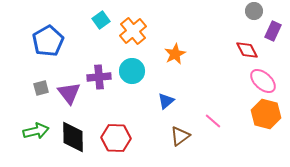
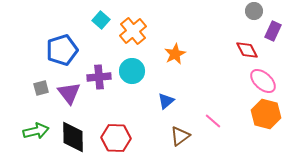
cyan square: rotated 12 degrees counterclockwise
blue pentagon: moved 14 px right, 9 px down; rotated 12 degrees clockwise
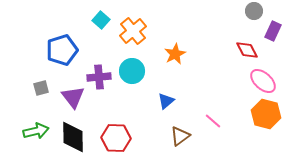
purple triangle: moved 4 px right, 4 px down
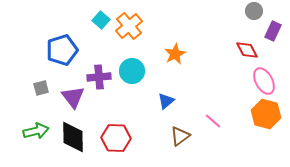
orange cross: moved 4 px left, 5 px up
pink ellipse: moved 1 px right; rotated 20 degrees clockwise
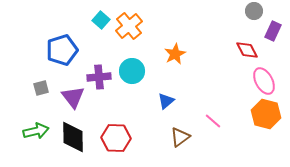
brown triangle: moved 1 px down
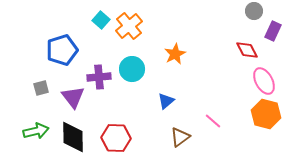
cyan circle: moved 2 px up
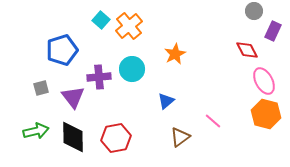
red hexagon: rotated 12 degrees counterclockwise
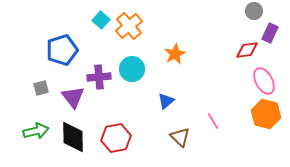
purple rectangle: moved 3 px left, 2 px down
red diamond: rotated 70 degrees counterclockwise
pink line: rotated 18 degrees clockwise
brown triangle: rotated 40 degrees counterclockwise
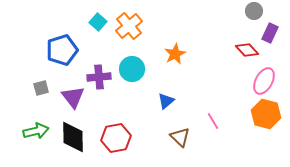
cyan square: moved 3 px left, 2 px down
red diamond: rotated 55 degrees clockwise
pink ellipse: rotated 56 degrees clockwise
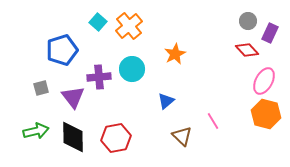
gray circle: moved 6 px left, 10 px down
brown triangle: moved 2 px right, 1 px up
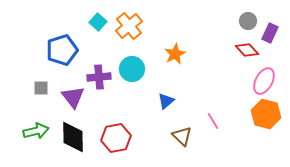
gray square: rotated 14 degrees clockwise
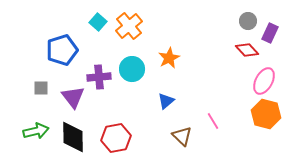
orange star: moved 6 px left, 4 px down
